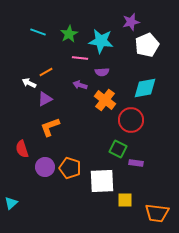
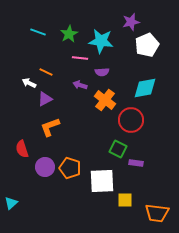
orange line: rotated 56 degrees clockwise
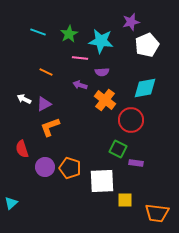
white arrow: moved 5 px left, 16 px down
purple triangle: moved 1 px left, 5 px down
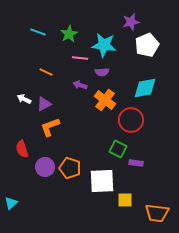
cyan star: moved 3 px right, 4 px down
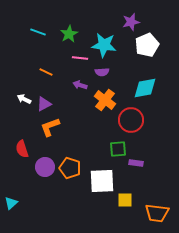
green square: rotated 30 degrees counterclockwise
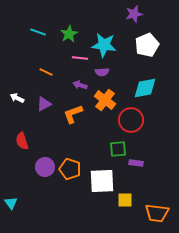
purple star: moved 3 px right, 8 px up
white arrow: moved 7 px left, 1 px up
orange L-shape: moved 23 px right, 13 px up
red semicircle: moved 8 px up
orange pentagon: moved 1 px down
cyan triangle: rotated 24 degrees counterclockwise
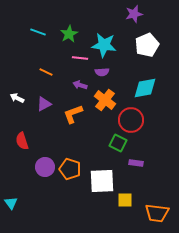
green square: moved 6 px up; rotated 30 degrees clockwise
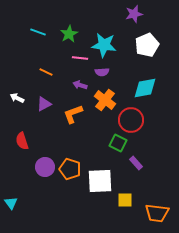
purple rectangle: rotated 40 degrees clockwise
white square: moved 2 px left
